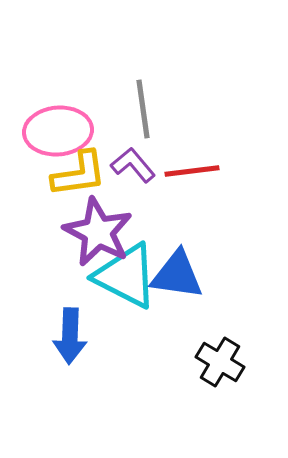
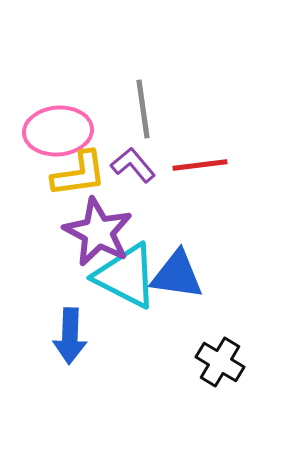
red line: moved 8 px right, 6 px up
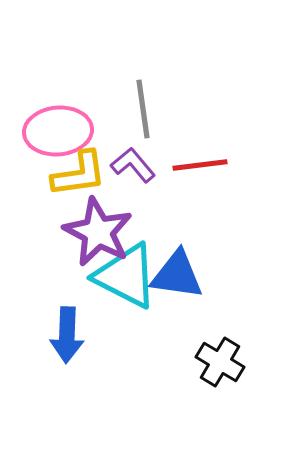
blue arrow: moved 3 px left, 1 px up
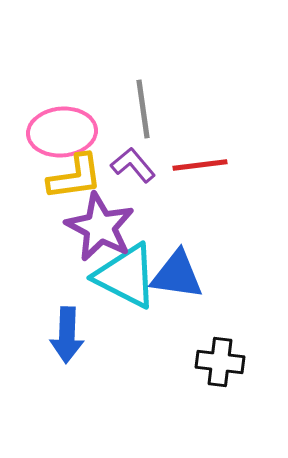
pink ellipse: moved 4 px right, 1 px down
yellow L-shape: moved 4 px left, 3 px down
purple star: moved 2 px right, 5 px up
black cross: rotated 24 degrees counterclockwise
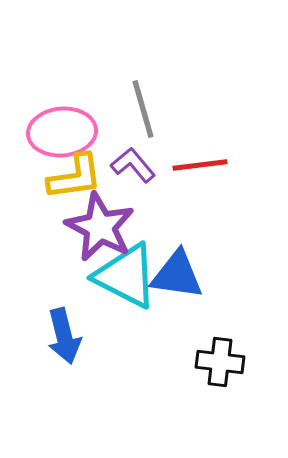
gray line: rotated 8 degrees counterclockwise
blue arrow: moved 3 px left, 1 px down; rotated 16 degrees counterclockwise
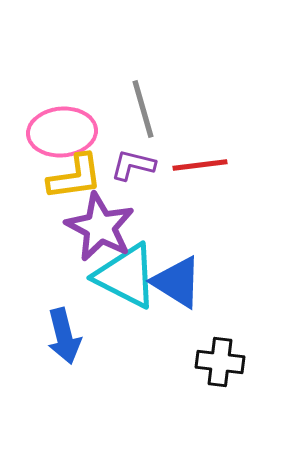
purple L-shape: rotated 36 degrees counterclockwise
blue triangle: moved 7 px down; rotated 24 degrees clockwise
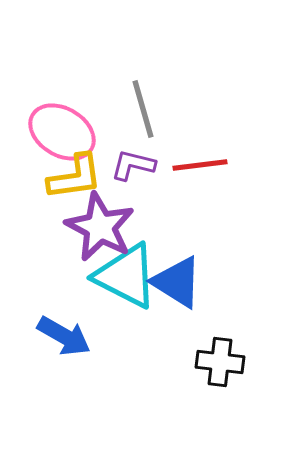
pink ellipse: rotated 36 degrees clockwise
blue arrow: rotated 46 degrees counterclockwise
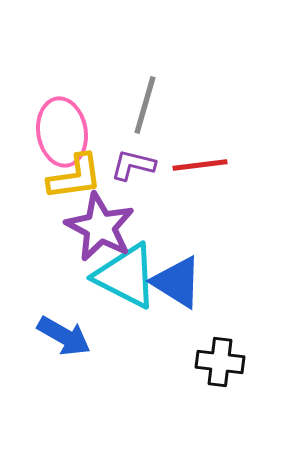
gray line: moved 2 px right, 4 px up; rotated 32 degrees clockwise
pink ellipse: rotated 50 degrees clockwise
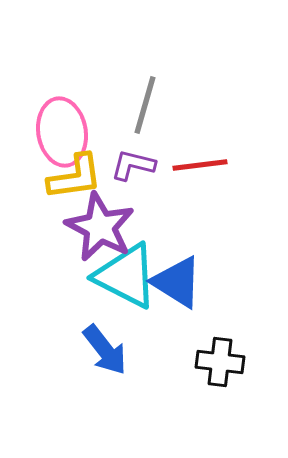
blue arrow: moved 41 px right, 14 px down; rotated 22 degrees clockwise
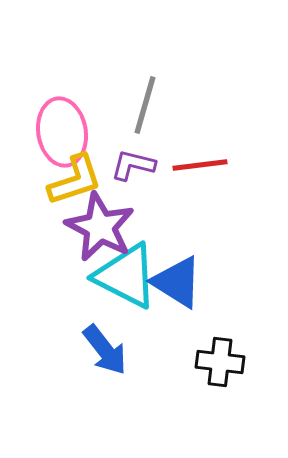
yellow L-shape: moved 3 px down; rotated 10 degrees counterclockwise
